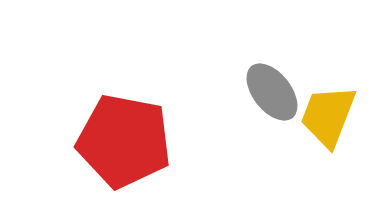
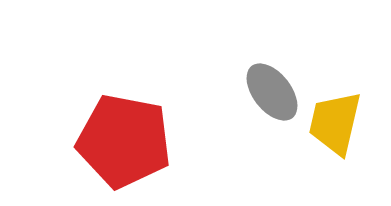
yellow trapezoid: moved 7 px right, 7 px down; rotated 8 degrees counterclockwise
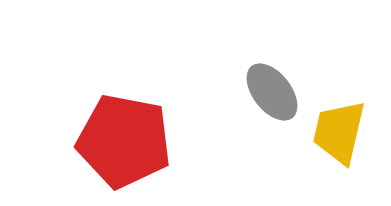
yellow trapezoid: moved 4 px right, 9 px down
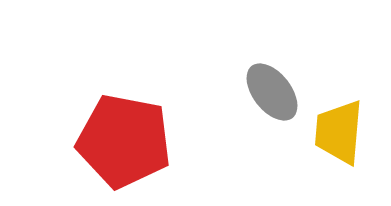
yellow trapezoid: rotated 8 degrees counterclockwise
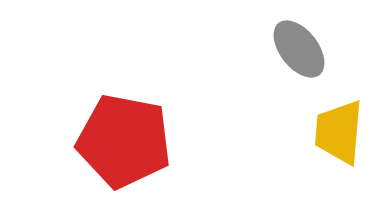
gray ellipse: moved 27 px right, 43 px up
